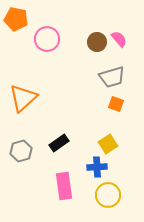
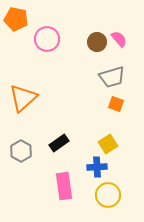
gray hexagon: rotated 15 degrees counterclockwise
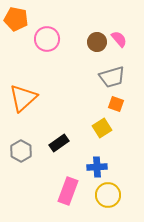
yellow square: moved 6 px left, 16 px up
pink rectangle: moved 4 px right, 5 px down; rotated 28 degrees clockwise
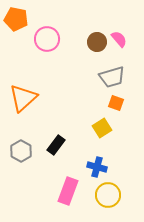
orange square: moved 1 px up
black rectangle: moved 3 px left, 2 px down; rotated 18 degrees counterclockwise
blue cross: rotated 18 degrees clockwise
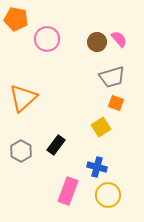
yellow square: moved 1 px left, 1 px up
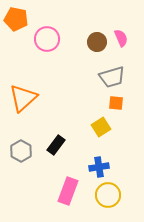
pink semicircle: moved 2 px right, 1 px up; rotated 18 degrees clockwise
orange square: rotated 14 degrees counterclockwise
blue cross: moved 2 px right; rotated 24 degrees counterclockwise
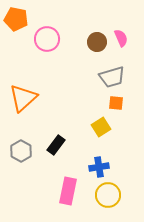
pink rectangle: rotated 8 degrees counterclockwise
